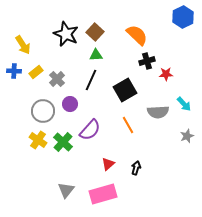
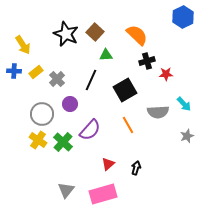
green triangle: moved 10 px right
gray circle: moved 1 px left, 3 px down
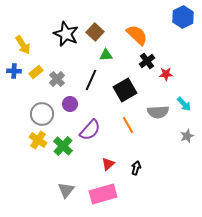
black cross: rotated 21 degrees counterclockwise
green cross: moved 4 px down
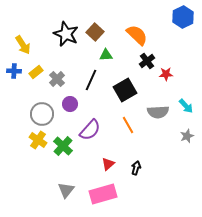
cyan arrow: moved 2 px right, 2 px down
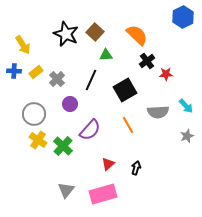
gray circle: moved 8 px left
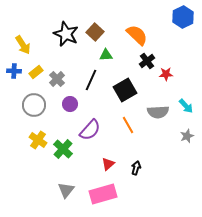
gray circle: moved 9 px up
green cross: moved 3 px down
